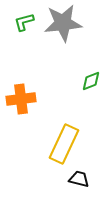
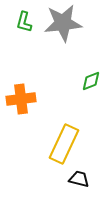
green L-shape: rotated 60 degrees counterclockwise
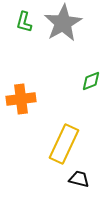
gray star: rotated 24 degrees counterclockwise
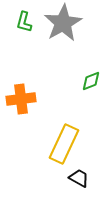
black trapezoid: moved 1 px up; rotated 15 degrees clockwise
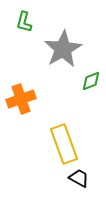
gray star: moved 26 px down
orange cross: rotated 12 degrees counterclockwise
yellow rectangle: rotated 45 degrees counterclockwise
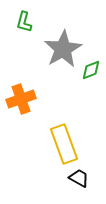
green diamond: moved 11 px up
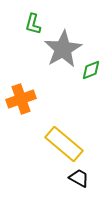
green L-shape: moved 9 px right, 2 px down
yellow rectangle: rotated 30 degrees counterclockwise
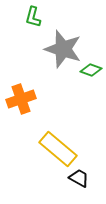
green L-shape: moved 7 px up
gray star: rotated 24 degrees counterclockwise
green diamond: rotated 40 degrees clockwise
yellow rectangle: moved 6 px left, 5 px down
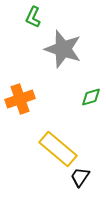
green L-shape: rotated 10 degrees clockwise
green diamond: moved 27 px down; rotated 35 degrees counterclockwise
orange cross: moved 1 px left
black trapezoid: moved 1 px right, 1 px up; rotated 85 degrees counterclockwise
